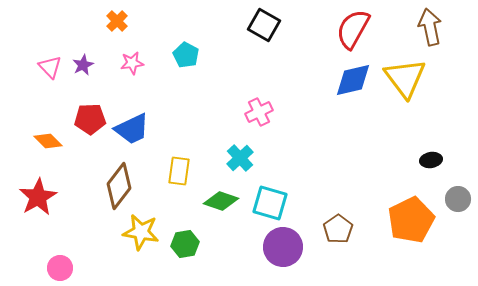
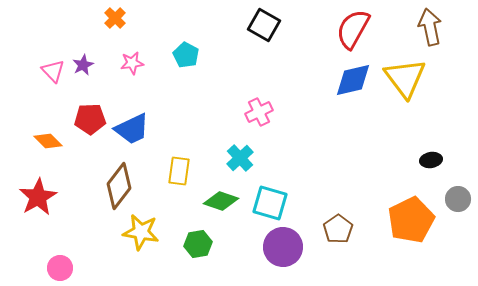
orange cross: moved 2 px left, 3 px up
pink triangle: moved 3 px right, 4 px down
green hexagon: moved 13 px right
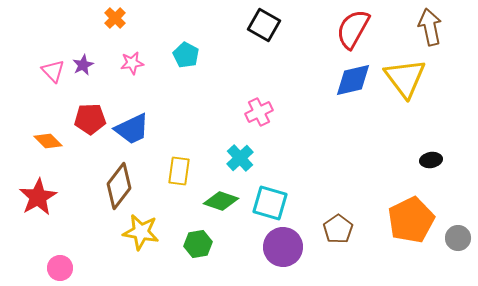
gray circle: moved 39 px down
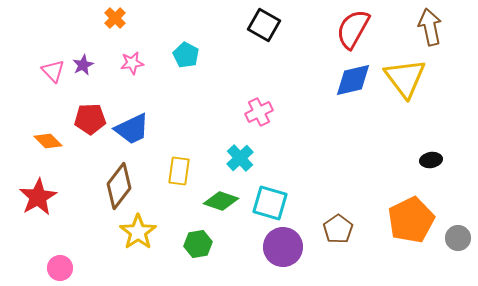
yellow star: moved 3 px left; rotated 27 degrees clockwise
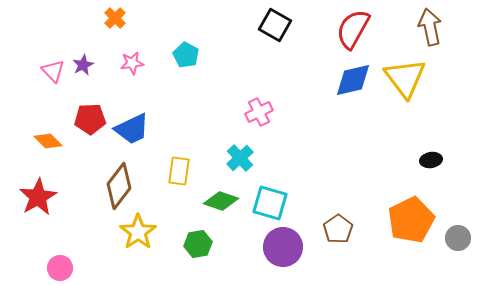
black square: moved 11 px right
